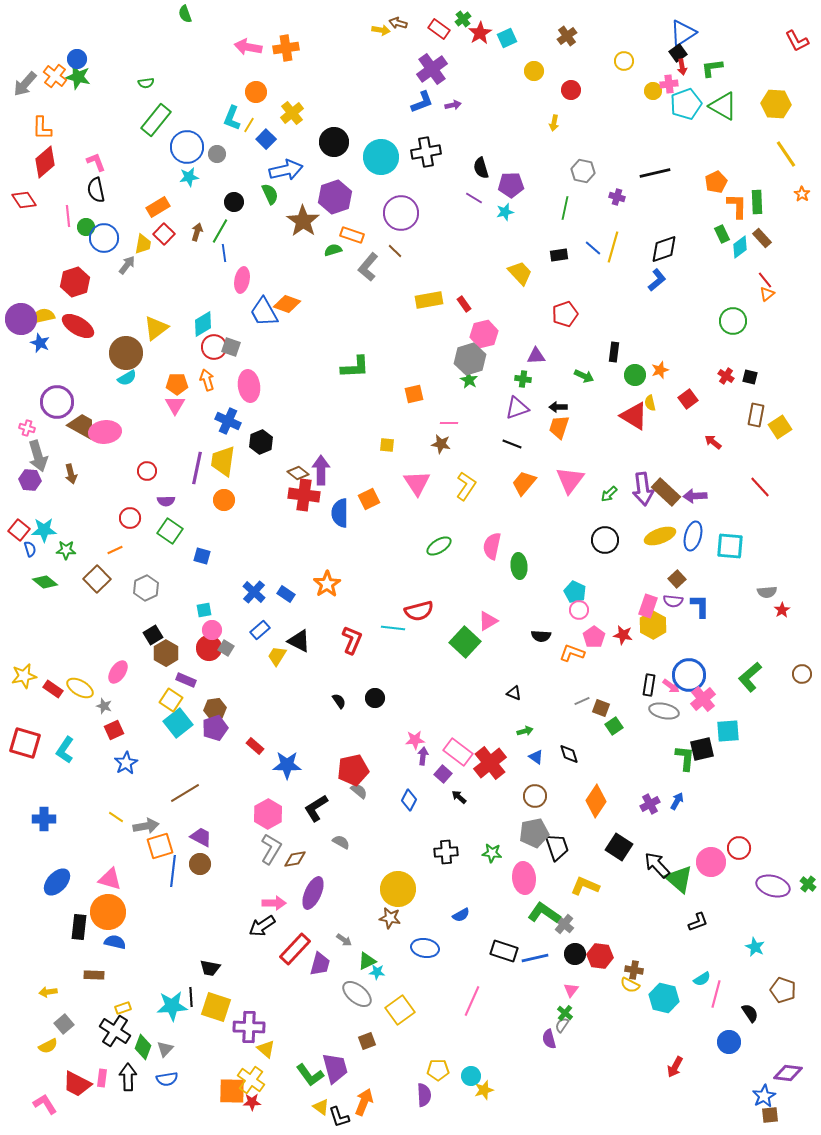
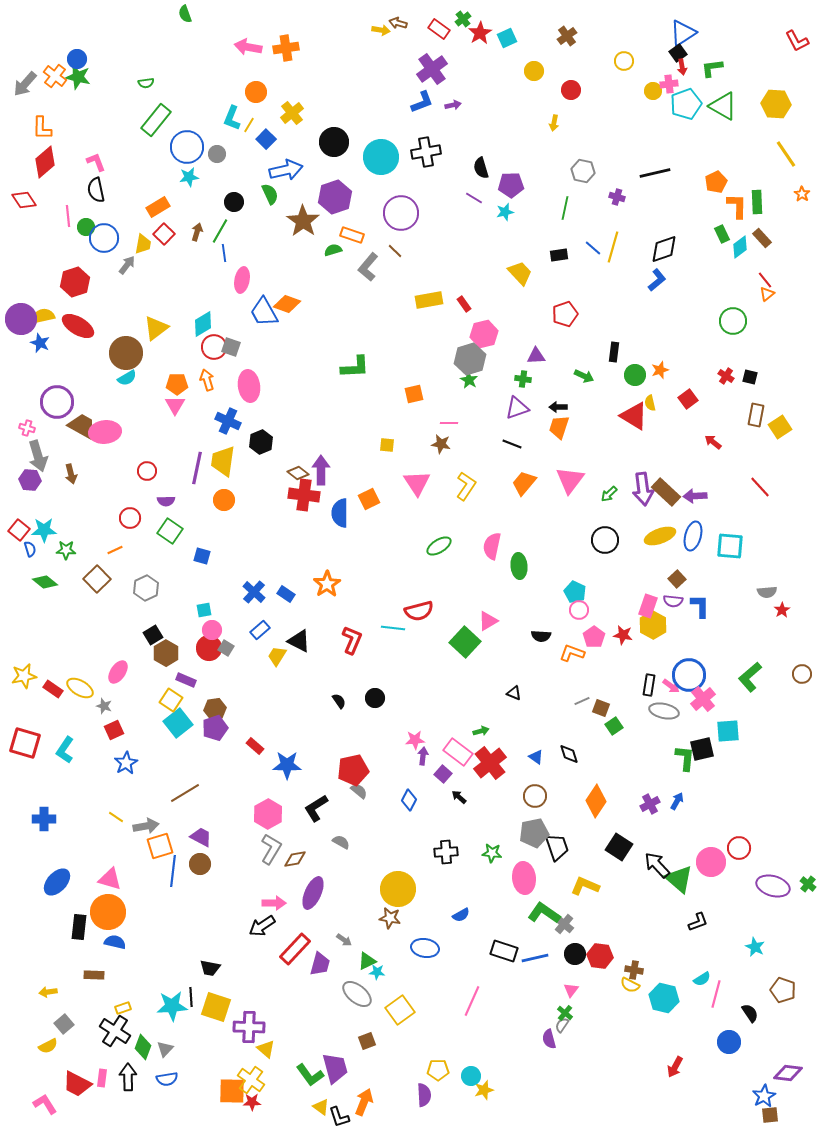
green arrow at (525, 731): moved 44 px left
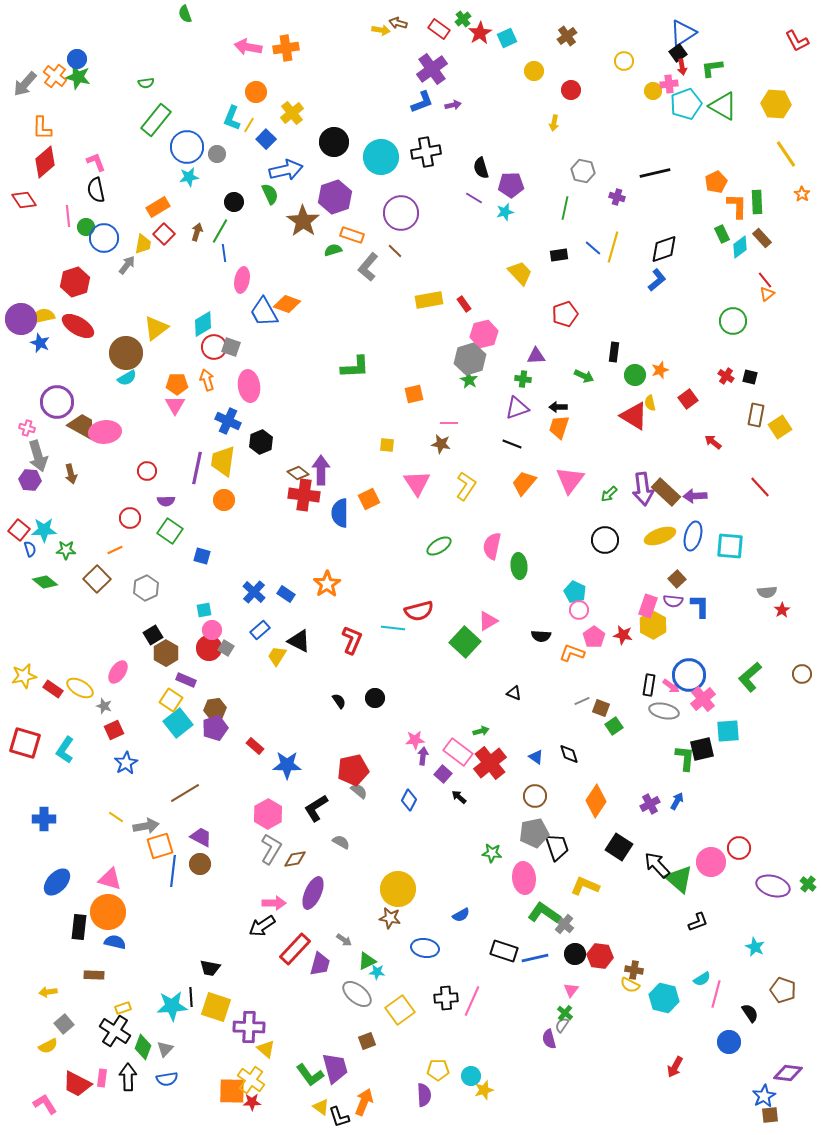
black cross at (446, 852): moved 146 px down
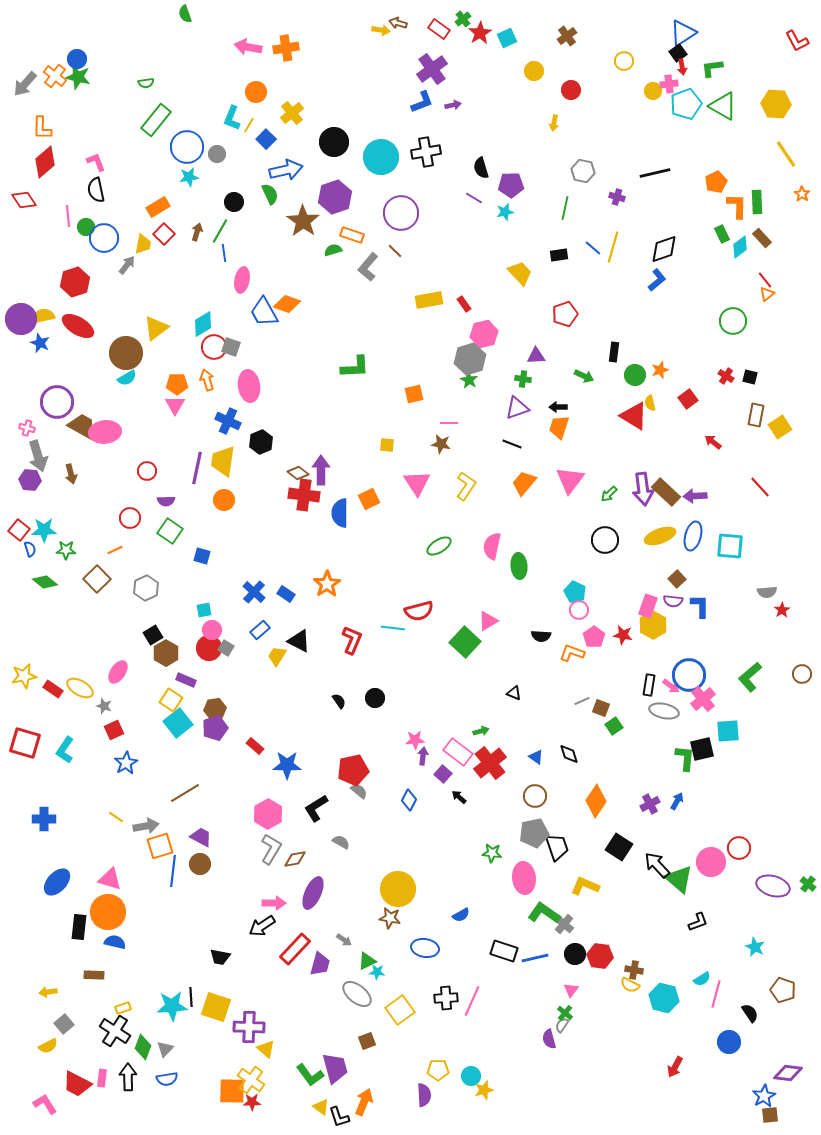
black trapezoid at (210, 968): moved 10 px right, 11 px up
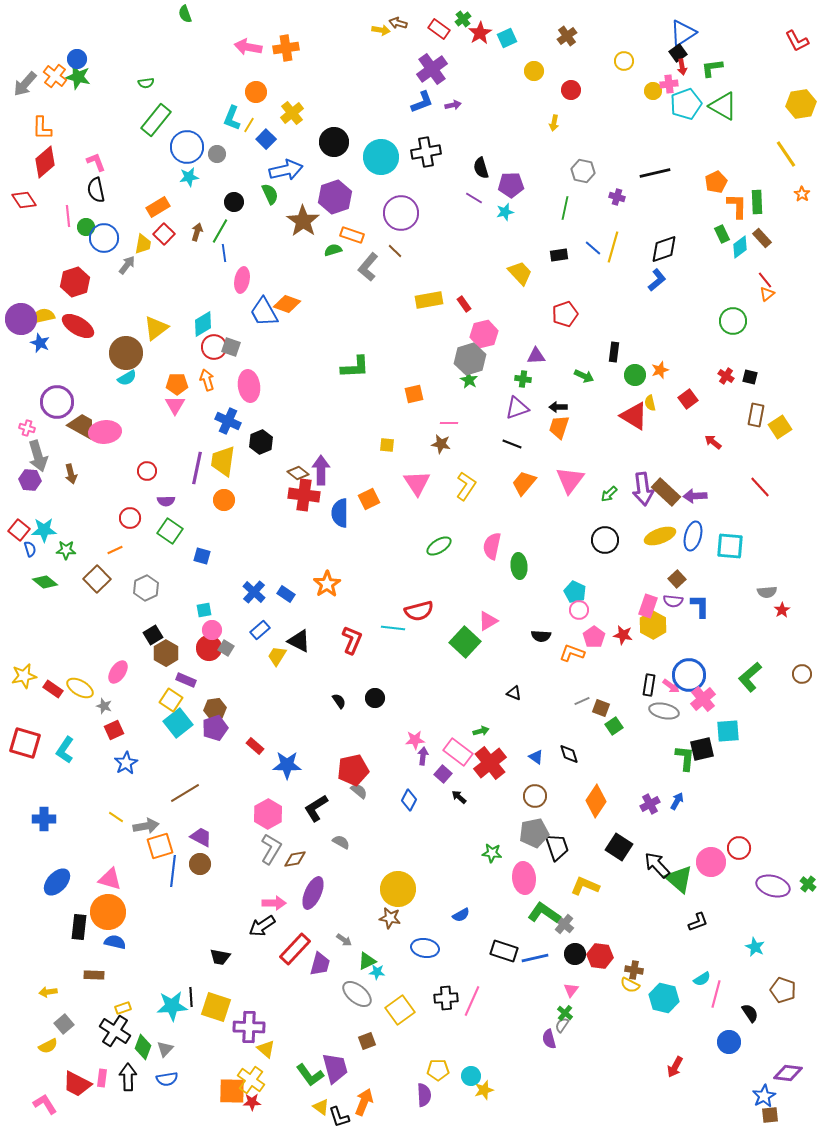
yellow hexagon at (776, 104): moved 25 px right; rotated 12 degrees counterclockwise
